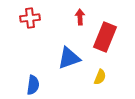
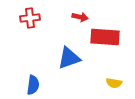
red arrow: rotated 105 degrees clockwise
red rectangle: rotated 72 degrees clockwise
yellow semicircle: moved 14 px right, 6 px down; rotated 77 degrees clockwise
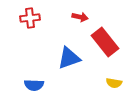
red rectangle: moved 5 px down; rotated 48 degrees clockwise
blue semicircle: moved 1 px right; rotated 84 degrees clockwise
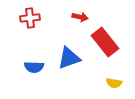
blue semicircle: moved 18 px up
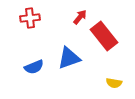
red arrow: rotated 63 degrees counterclockwise
red rectangle: moved 1 px left, 6 px up
blue semicircle: rotated 24 degrees counterclockwise
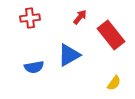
red rectangle: moved 7 px right, 1 px up
blue triangle: moved 3 px up; rotated 10 degrees counterclockwise
blue semicircle: rotated 12 degrees clockwise
yellow semicircle: rotated 63 degrees counterclockwise
